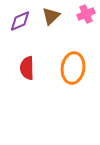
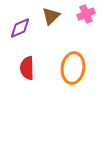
purple diamond: moved 7 px down
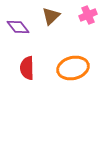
pink cross: moved 2 px right, 1 px down
purple diamond: moved 2 px left, 1 px up; rotated 75 degrees clockwise
orange ellipse: rotated 68 degrees clockwise
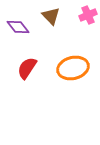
brown triangle: rotated 30 degrees counterclockwise
red semicircle: rotated 35 degrees clockwise
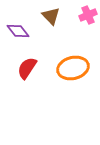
purple diamond: moved 4 px down
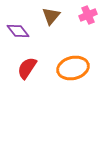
brown triangle: rotated 24 degrees clockwise
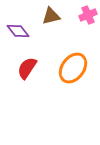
brown triangle: rotated 36 degrees clockwise
orange ellipse: rotated 40 degrees counterclockwise
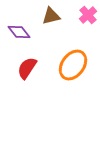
pink cross: rotated 18 degrees counterclockwise
purple diamond: moved 1 px right, 1 px down
orange ellipse: moved 3 px up
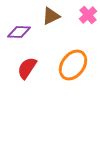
brown triangle: rotated 12 degrees counterclockwise
purple diamond: rotated 50 degrees counterclockwise
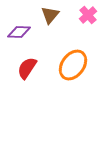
brown triangle: moved 1 px left, 1 px up; rotated 24 degrees counterclockwise
